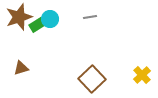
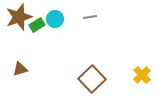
cyan circle: moved 5 px right
brown triangle: moved 1 px left, 1 px down
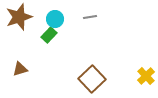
green rectangle: moved 12 px right, 10 px down; rotated 14 degrees counterclockwise
yellow cross: moved 4 px right, 1 px down
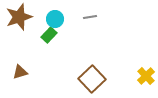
brown triangle: moved 3 px down
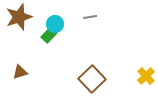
cyan circle: moved 5 px down
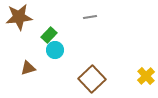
brown star: rotated 12 degrees clockwise
cyan circle: moved 26 px down
brown triangle: moved 8 px right, 4 px up
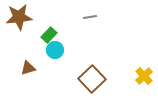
yellow cross: moved 2 px left
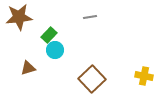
yellow cross: rotated 36 degrees counterclockwise
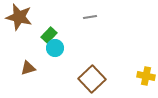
brown star: rotated 20 degrees clockwise
cyan circle: moved 2 px up
yellow cross: moved 2 px right
